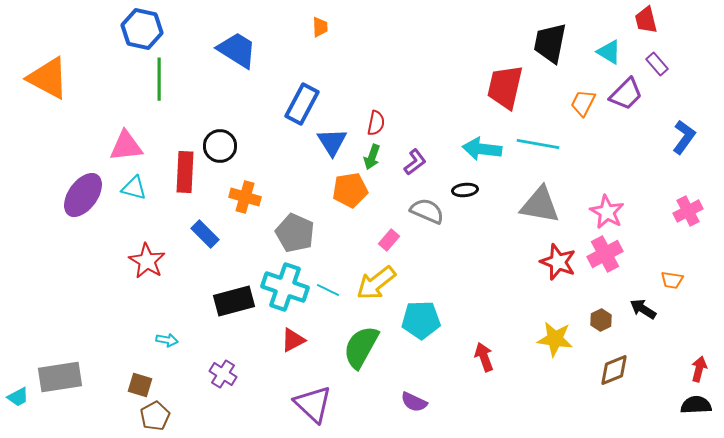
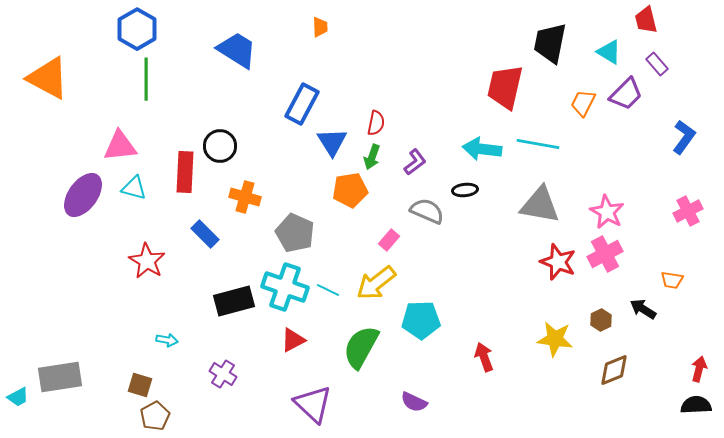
blue hexagon at (142, 29): moved 5 px left; rotated 18 degrees clockwise
green line at (159, 79): moved 13 px left
pink triangle at (126, 146): moved 6 px left
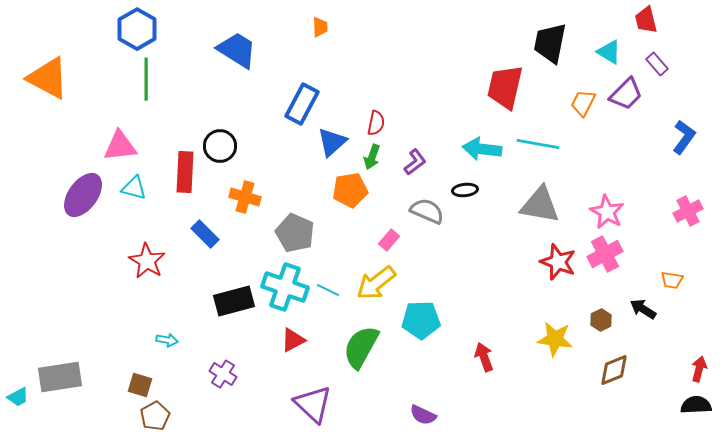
blue triangle at (332, 142): rotated 20 degrees clockwise
purple semicircle at (414, 402): moved 9 px right, 13 px down
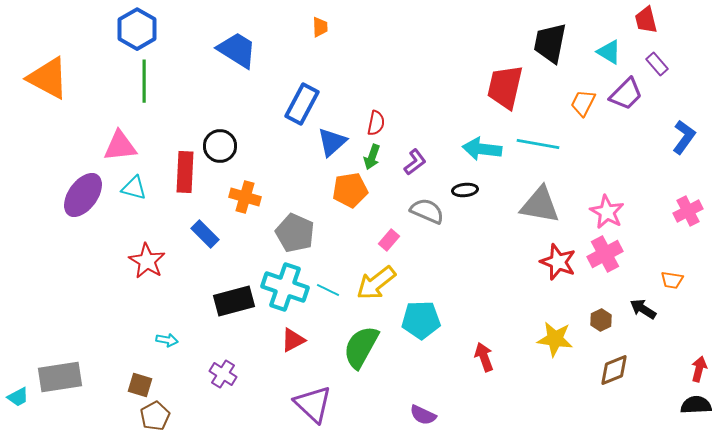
green line at (146, 79): moved 2 px left, 2 px down
